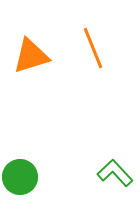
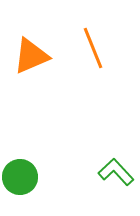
orange triangle: rotated 6 degrees counterclockwise
green L-shape: moved 1 px right, 1 px up
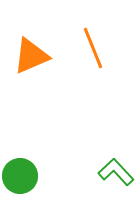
green circle: moved 1 px up
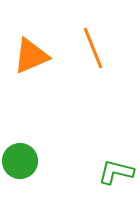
green L-shape: rotated 33 degrees counterclockwise
green circle: moved 15 px up
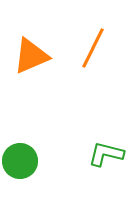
orange line: rotated 48 degrees clockwise
green L-shape: moved 10 px left, 18 px up
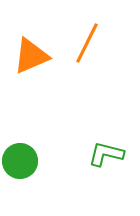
orange line: moved 6 px left, 5 px up
